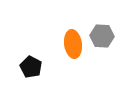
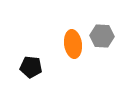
black pentagon: rotated 20 degrees counterclockwise
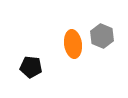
gray hexagon: rotated 20 degrees clockwise
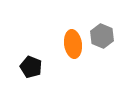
black pentagon: rotated 15 degrees clockwise
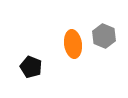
gray hexagon: moved 2 px right
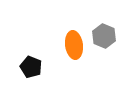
orange ellipse: moved 1 px right, 1 px down
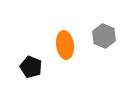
orange ellipse: moved 9 px left
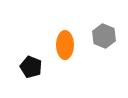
orange ellipse: rotated 8 degrees clockwise
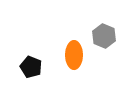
orange ellipse: moved 9 px right, 10 px down
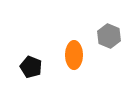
gray hexagon: moved 5 px right
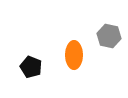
gray hexagon: rotated 10 degrees counterclockwise
